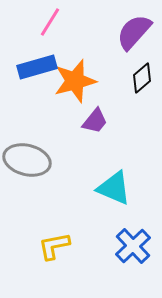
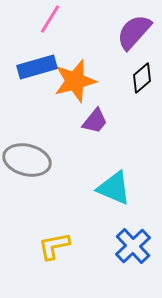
pink line: moved 3 px up
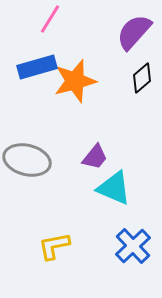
purple trapezoid: moved 36 px down
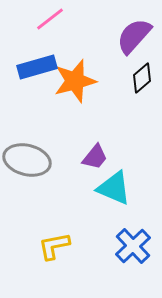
pink line: rotated 20 degrees clockwise
purple semicircle: moved 4 px down
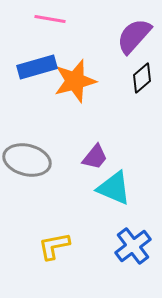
pink line: rotated 48 degrees clockwise
blue cross: rotated 6 degrees clockwise
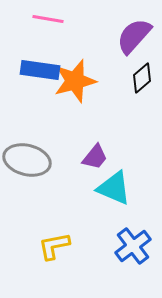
pink line: moved 2 px left
blue rectangle: moved 3 px right, 3 px down; rotated 24 degrees clockwise
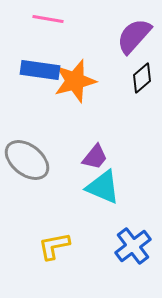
gray ellipse: rotated 24 degrees clockwise
cyan triangle: moved 11 px left, 1 px up
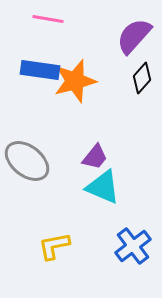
black diamond: rotated 8 degrees counterclockwise
gray ellipse: moved 1 px down
